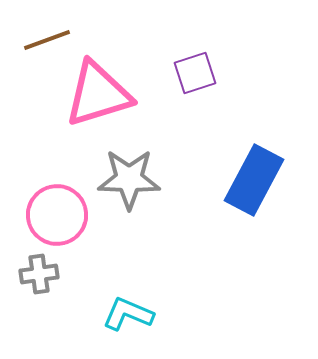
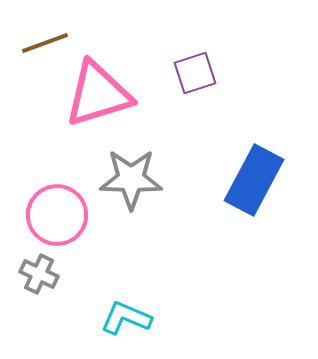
brown line: moved 2 px left, 3 px down
gray star: moved 2 px right
gray cross: rotated 33 degrees clockwise
cyan L-shape: moved 2 px left, 4 px down
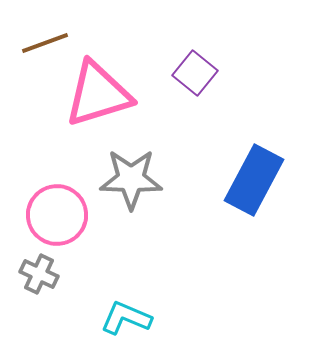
purple square: rotated 33 degrees counterclockwise
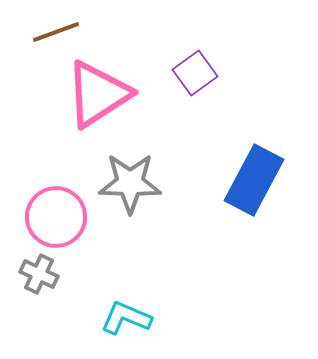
brown line: moved 11 px right, 11 px up
purple square: rotated 15 degrees clockwise
pink triangle: rotated 16 degrees counterclockwise
gray star: moved 1 px left, 4 px down
pink circle: moved 1 px left, 2 px down
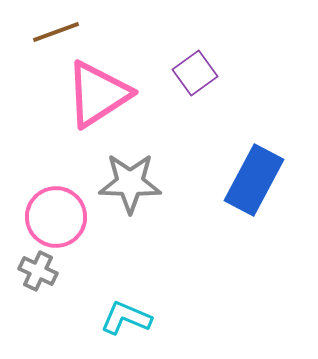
gray cross: moved 1 px left, 3 px up
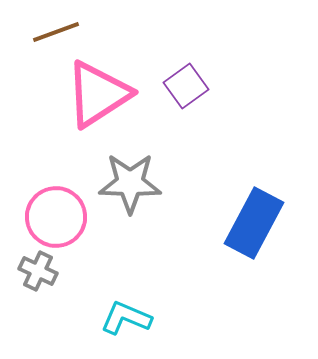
purple square: moved 9 px left, 13 px down
blue rectangle: moved 43 px down
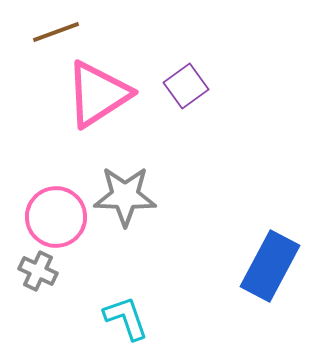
gray star: moved 5 px left, 13 px down
blue rectangle: moved 16 px right, 43 px down
cyan L-shape: rotated 48 degrees clockwise
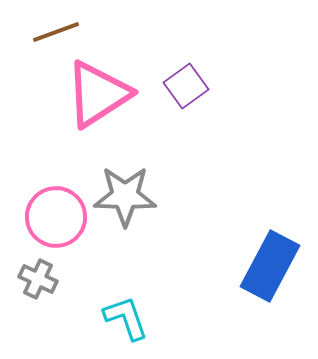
gray cross: moved 8 px down
